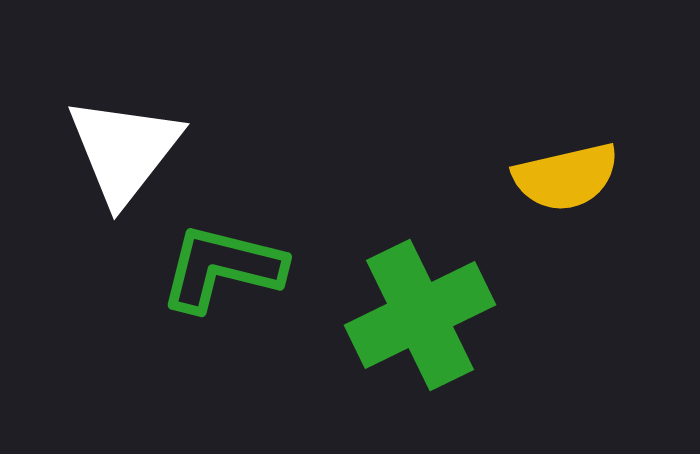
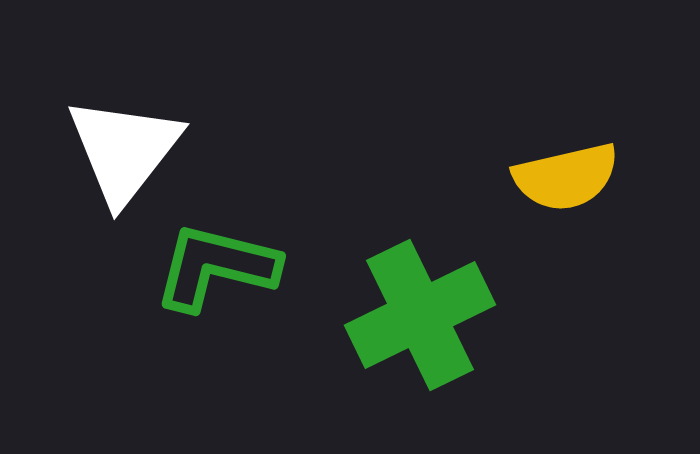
green L-shape: moved 6 px left, 1 px up
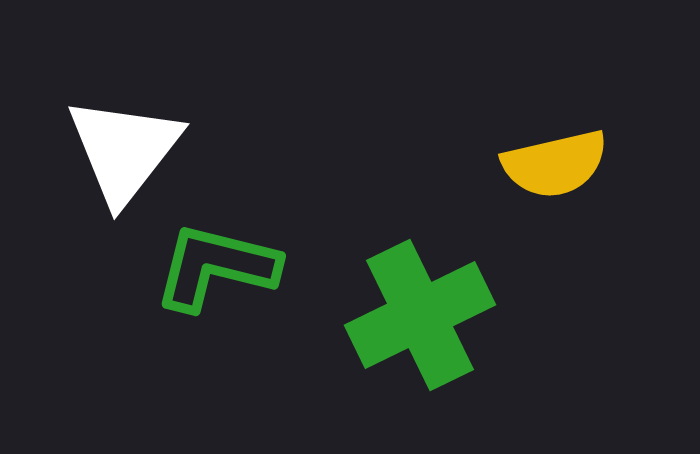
yellow semicircle: moved 11 px left, 13 px up
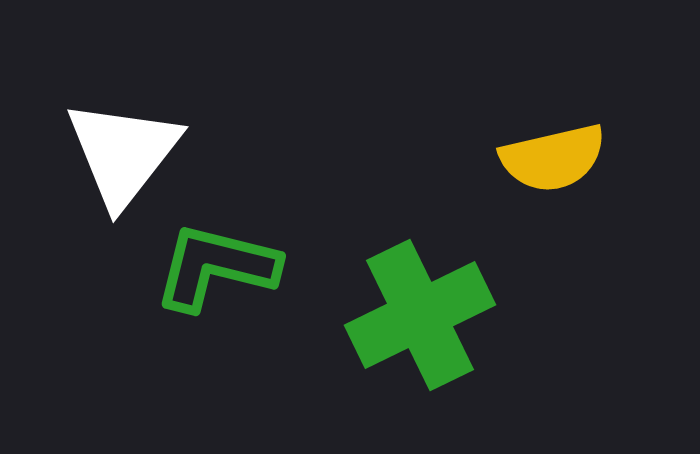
white triangle: moved 1 px left, 3 px down
yellow semicircle: moved 2 px left, 6 px up
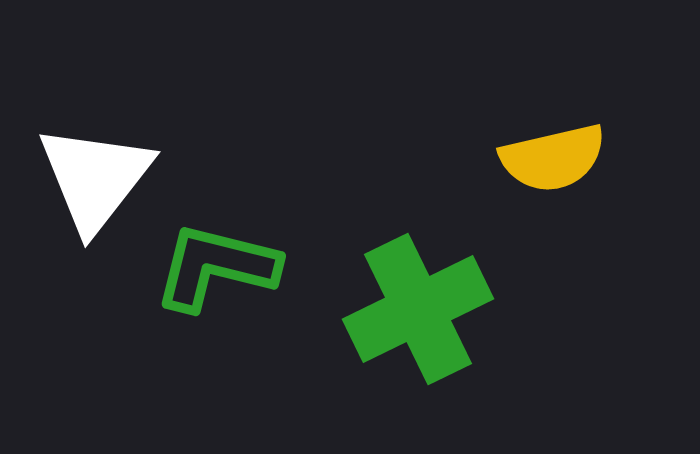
white triangle: moved 28 px left, 25 px down
green cross: moved 2 px left, 6 px up
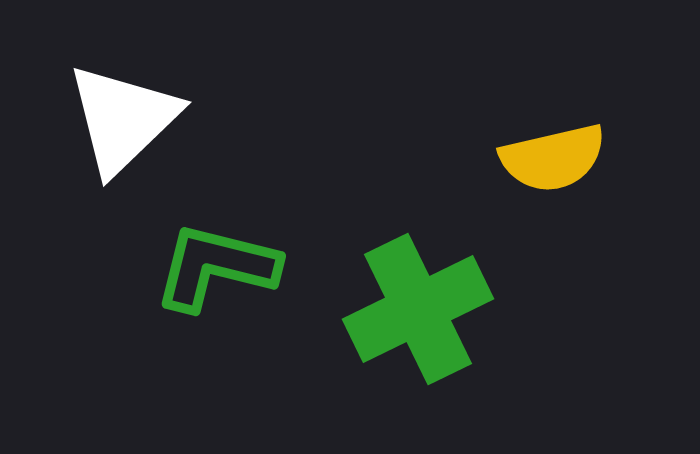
white triangle: moved 28 px right, 59 px up; rotated 8 degrees clockwise
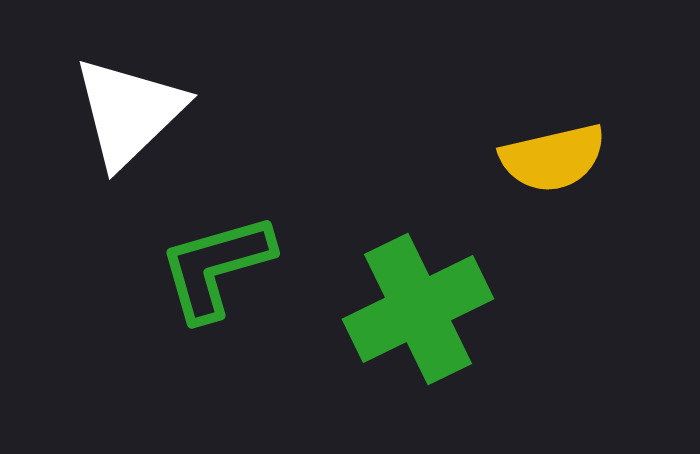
white triangle: moved 6 px right, 7 px up
green L-shape: rotated 30 degrees counterclockwise
